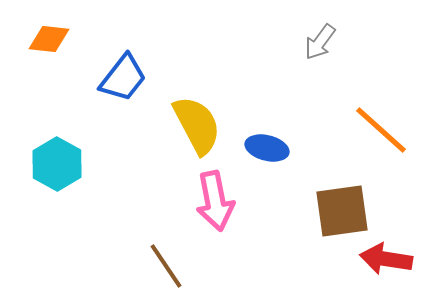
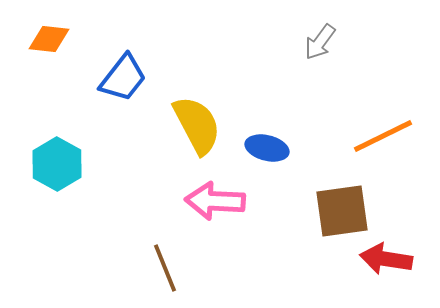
orange line: moved 2 px right, 6 px down; rotated 68 degrees counterclockwise
pink arrow: rotated 104 degrees clockwise
brown line: moved 1 px left, 2 px down; rotated 12 degrees clockwise
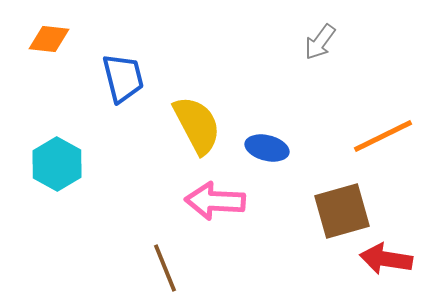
blue trapezoid: rotated 52 degrees counterclockwise
brown square: rotated 8 degrees counterclockwise
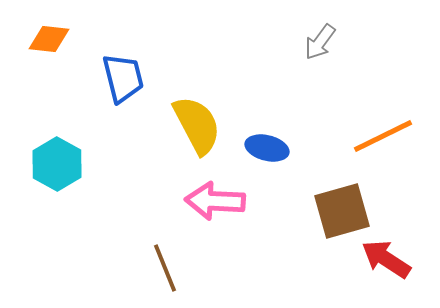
red arrow: rotated 24 degrees clockwise
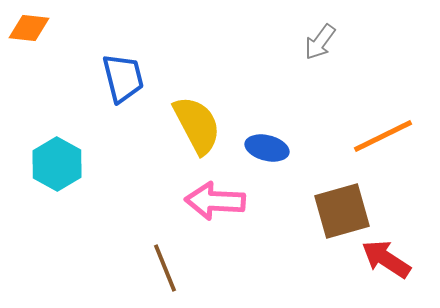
orange diamond: moved 20 px left, 11 px up
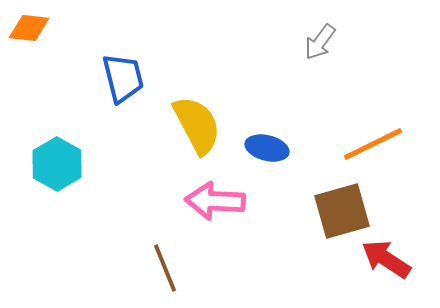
orange line: moved 10 px left, 8 px down
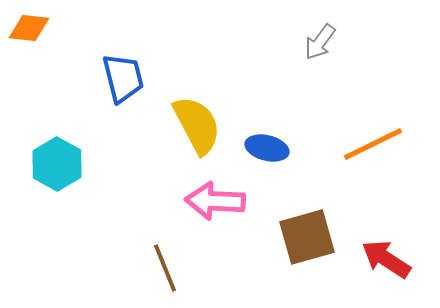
brown square: moved 35 px left, 26 px down
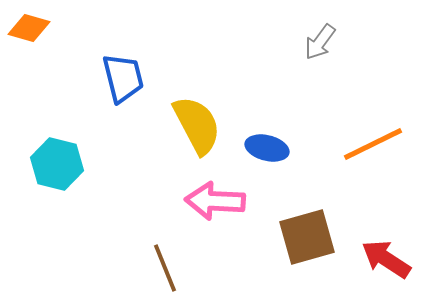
orange diamond: rotated 9 degrees clockwise
cyan hexagon: rotated 15 degrees counterclockwise
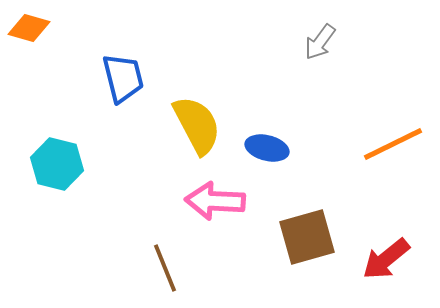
orange line: moved 20 px right
red arrow: rotated 72 degrees counterclockwise
